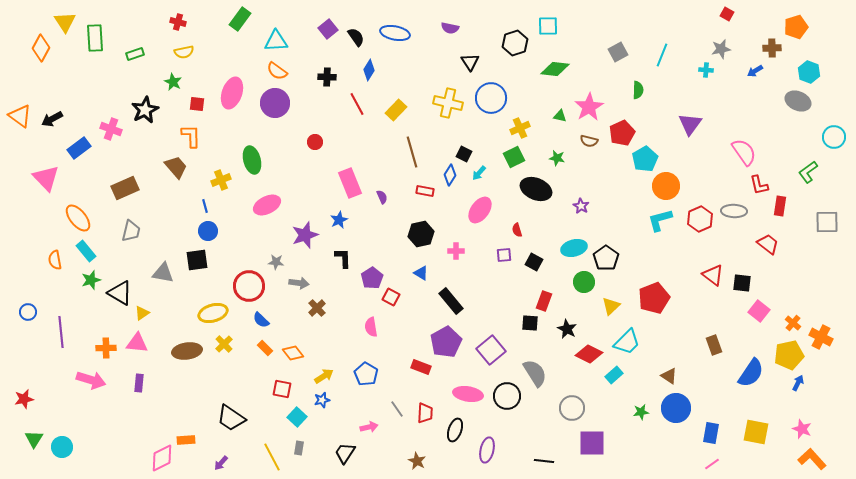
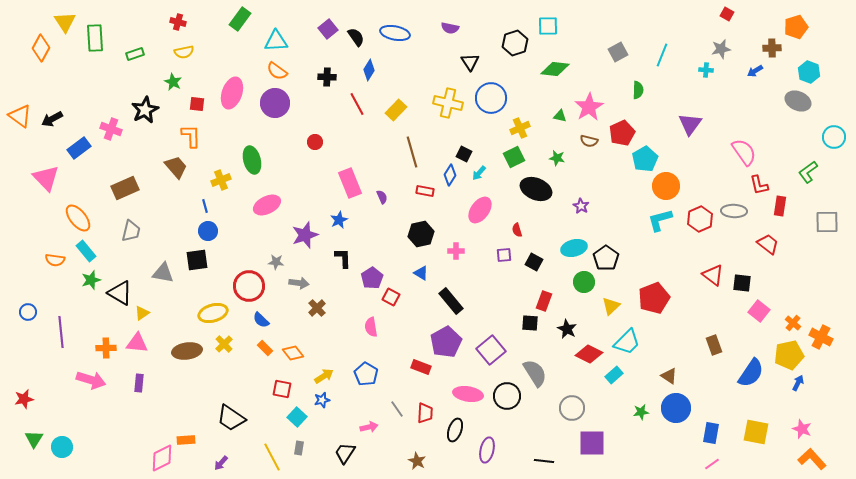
orange semicircle at (55, 260): rotated 72 degrees counterclockwise
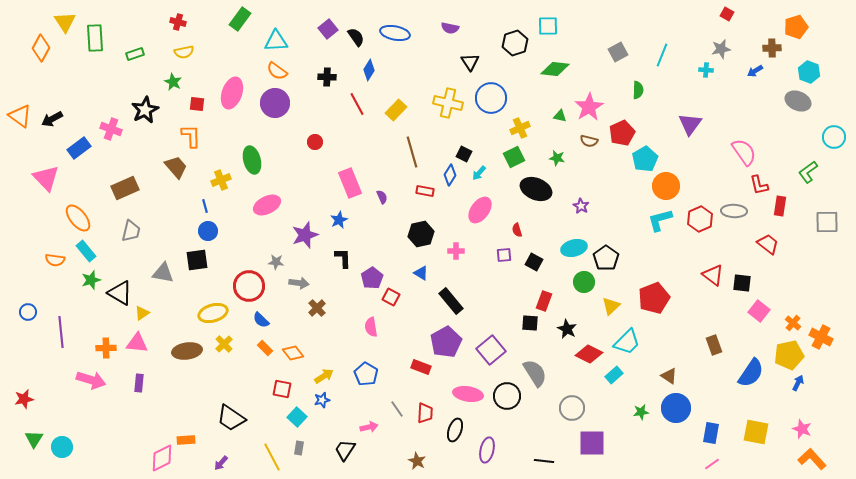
black trapezoid at (345, 453): moved 3 px up
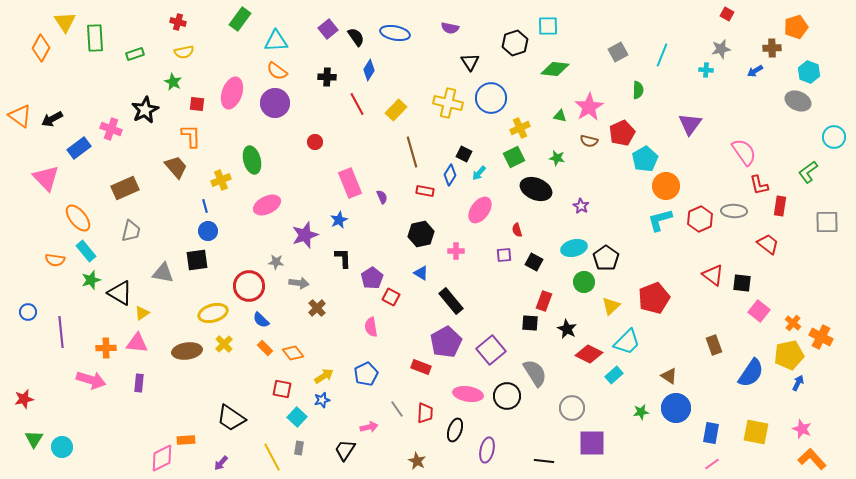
blue pentagon at (366, 374): rotated 15 degrees clockwise
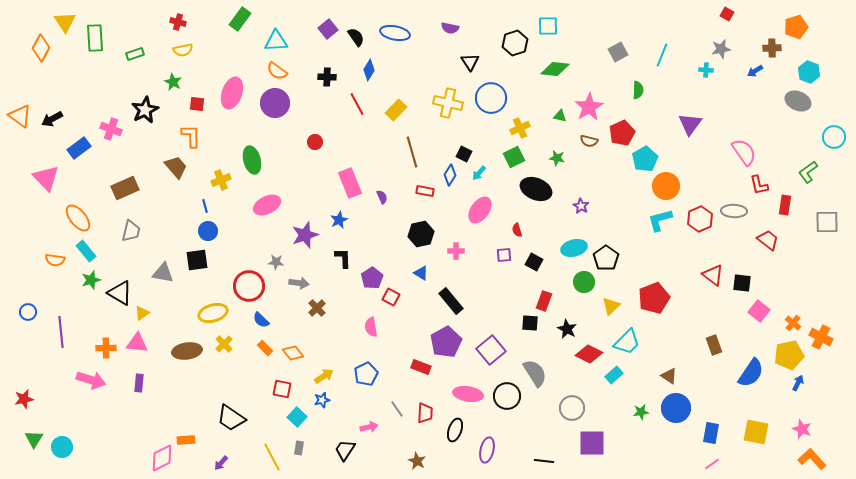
yellow semicircle at (184, 52): moved 1 px left, 2 px up
red rectangle at (780, 206): moved 5 px right, 1 px up
red trapezoid at (768, 244): moved 4 px up
